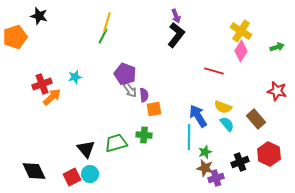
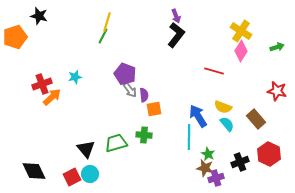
green star: moved 3 px right, 2 px down; rotated 24 degrees counterclockwise
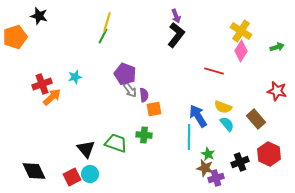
green trapezoid: rotated 35 degrees clockwise
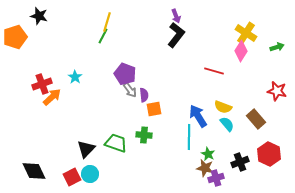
yellow cross: moved 5 px right, 2 px down
cyan star: rotated 24 degrees counterclockwise
black triangle: rotated 24 degrees clockwise
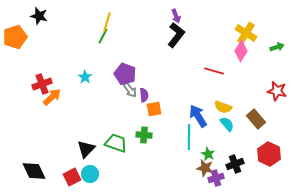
cyan star: moved 10 px right
black cross: moved 5 px left, 2 px down
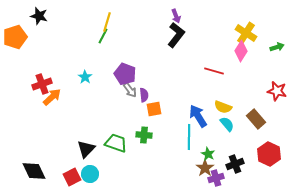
brown star: rotated 24 degrees clockwise
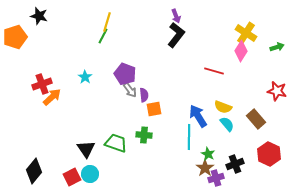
black triangle: rotated 18 degrees counterclockwise
black diamond: rotated 65 degrees clockwise
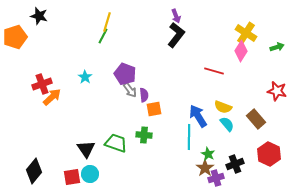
red square: rotated 18 degrees clockwise
